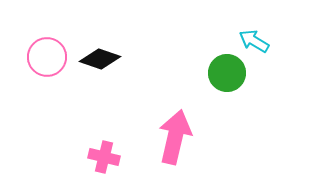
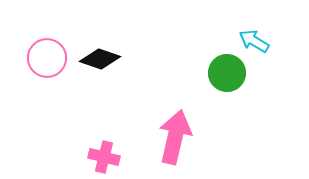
pink circle: moved 1 px down
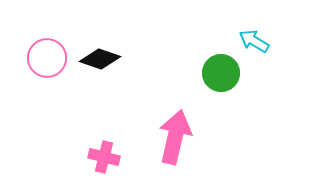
green circle: moved 6 px left
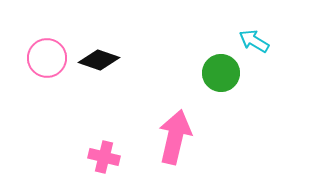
black diamond: moved 1 px left, 1 px down
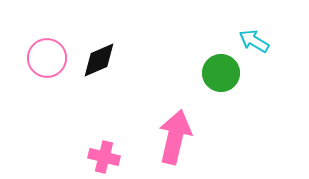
black diamond: rotated 42 degrees counterclockwise
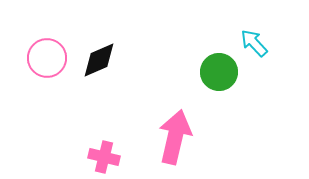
cyan arrow: moved 2 px down; rotated 16 degrees clockwise
green circle: moved 2 px left, 1 px up
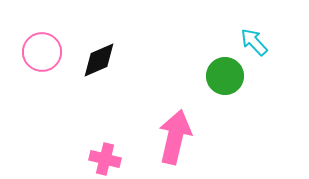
cyan arrow: moved 1 px up
pink circle: moved 5 px left, 6 px up
green circle: moved 6 px right, 4 px down
pink cross: moved 1 px right, 2 px down
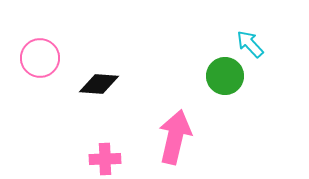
cyan arrow: moved 4 px left, 2 px down
pink circle: moved 2 px left, 6 px down
black diamond: moved 24 px down; rotated 27 degrees clockwise
pink cross: rotated 16 degrees counterclockwise
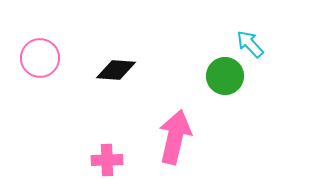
black diamond: moved 17 px right, 14 px up
pink cross: moved 2 px right, 1 px down
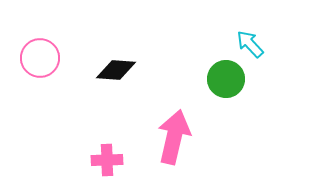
green circle: moved 1 px right, 3 px down
pink arrow: moved 1 px left
